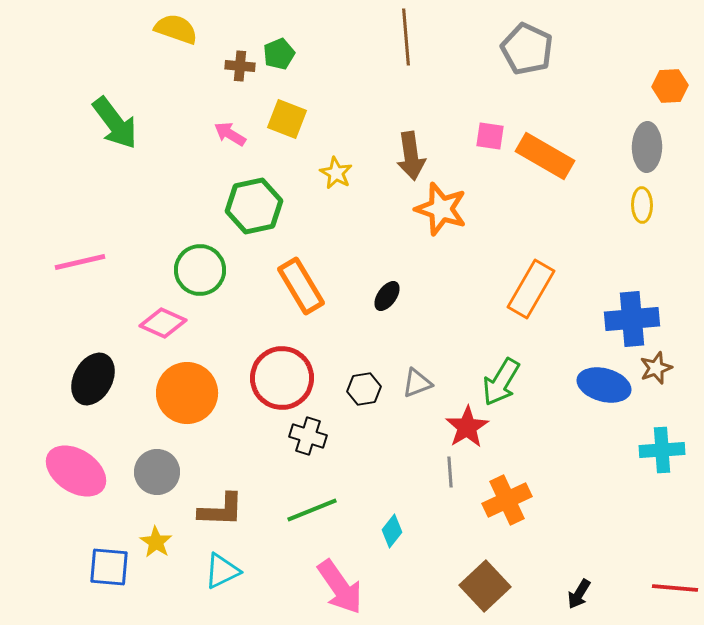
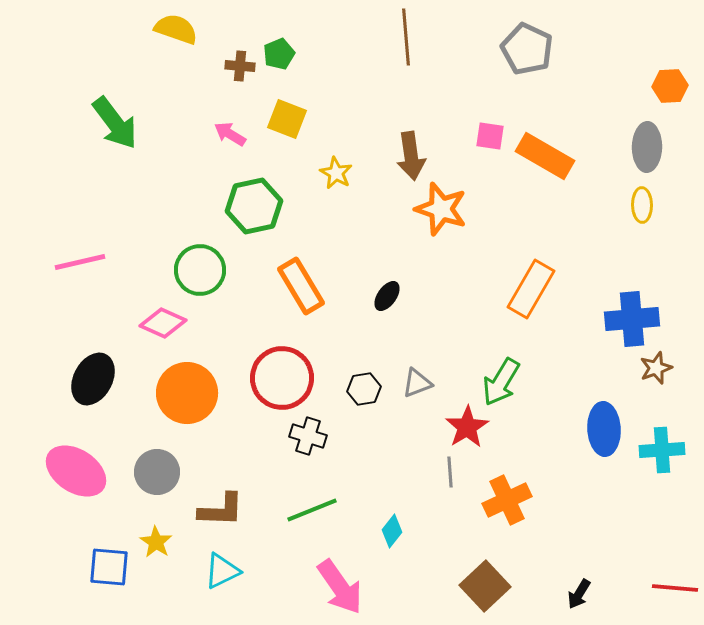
blue ellipse at (604, 385): moved 44 px down; rotated 72 degrees clockwise
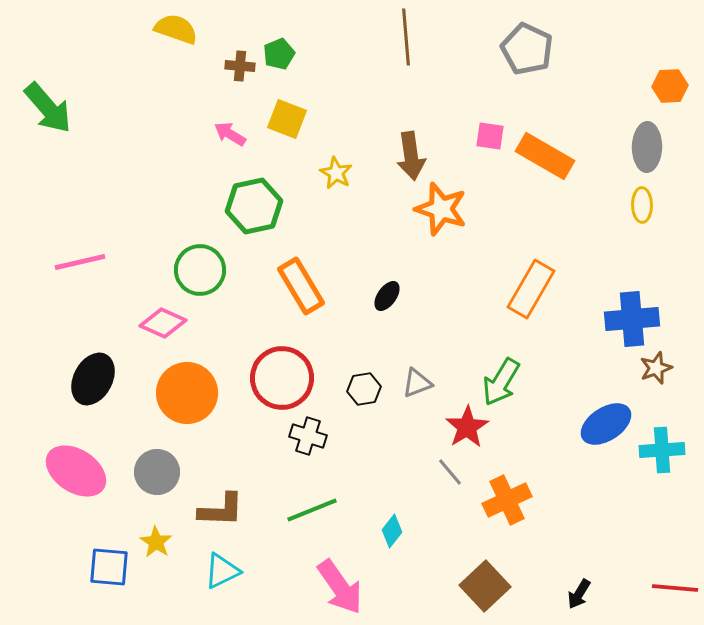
green arrow at (115, 123): moved 67 px left, 15 px up; rotated 4 degrees counterclockwise
blue ellipse at (604, 429): moved 2 px right, 5 px up; rotated 60 degrees clockwise
gray line at (450, 472): rotated 36 degrees counterclockwise
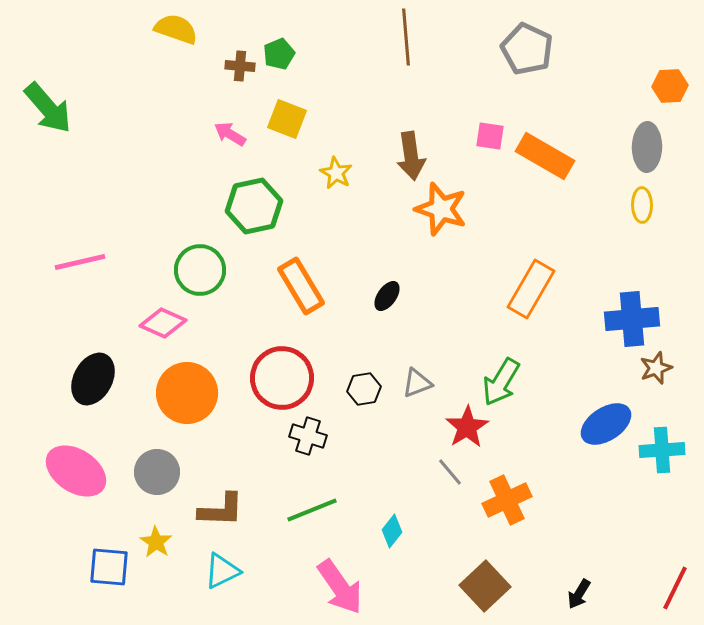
red line at (675, 588): rotated 69 degrees counterclockwise
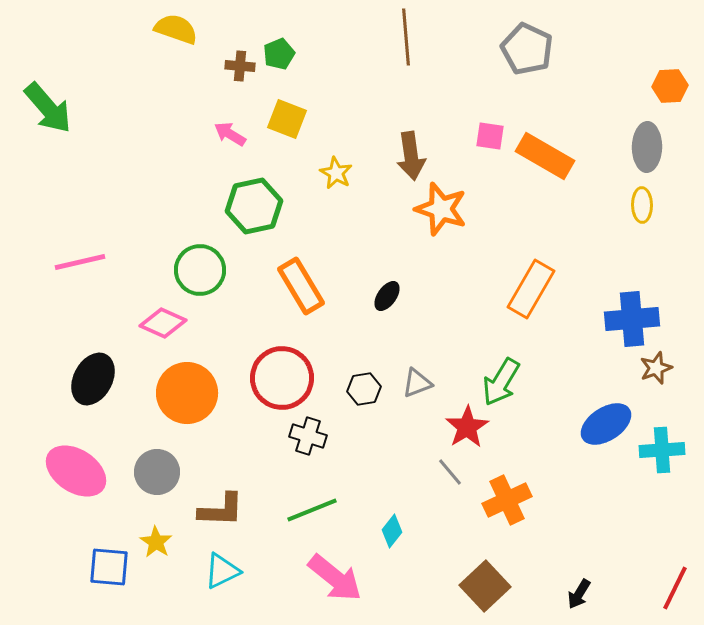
pink arrow at (340, 587): moved 5 px left, 9 px up; rotated 16 degrees counterclockwise
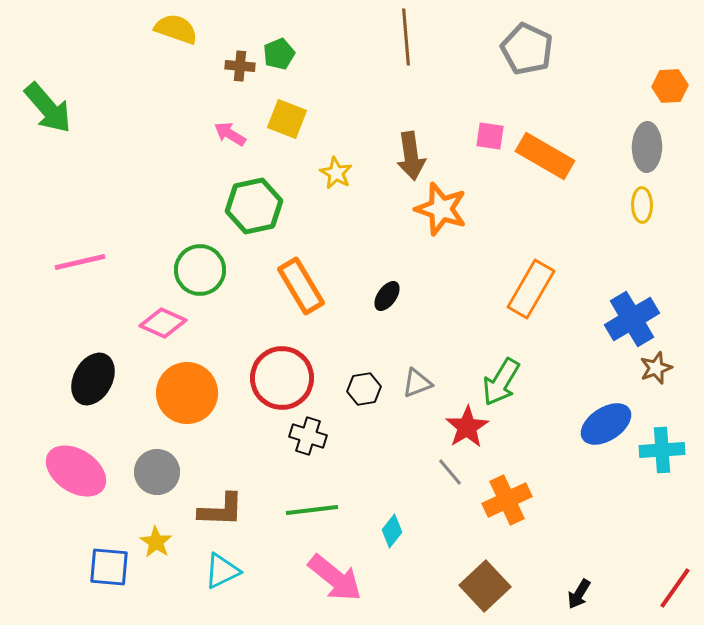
blue cross at (632, 319): rotated 26 degrees counterclockwise
green line at (312, 510): rotated 15 degrees clockwise
red line at (675, 588): rotated 9 degrees clockwise
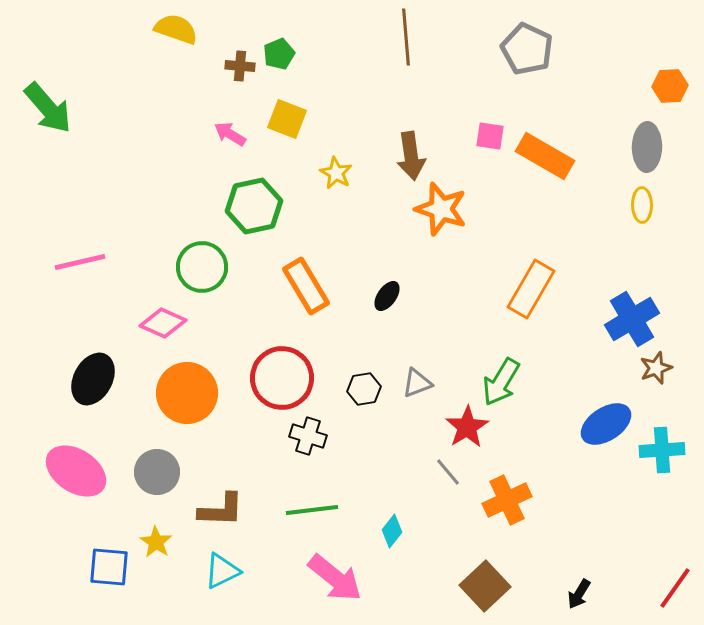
green circle at (200, 270): moved 2 px right, 3 px up
orange rectangle at (301, 286): moved 5 px right
gray line at (450, 472): moved 2 px left
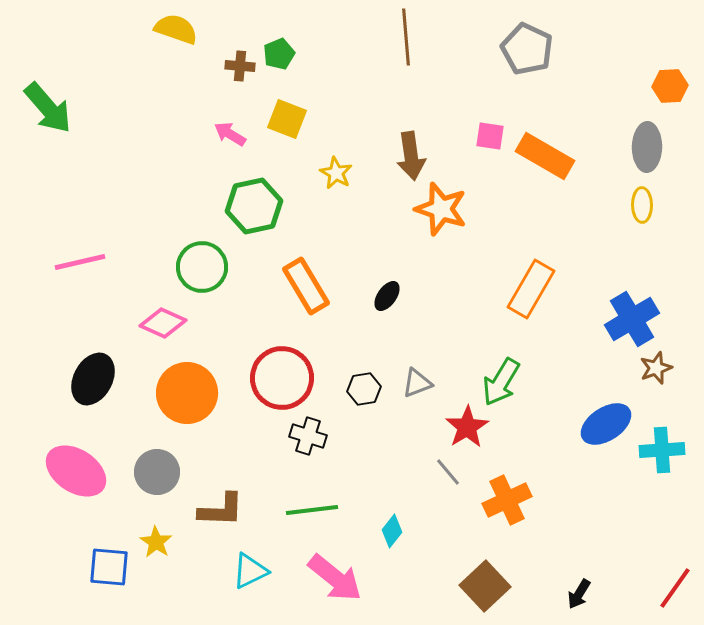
cyan triangle at (222, 571): moved 28 px right
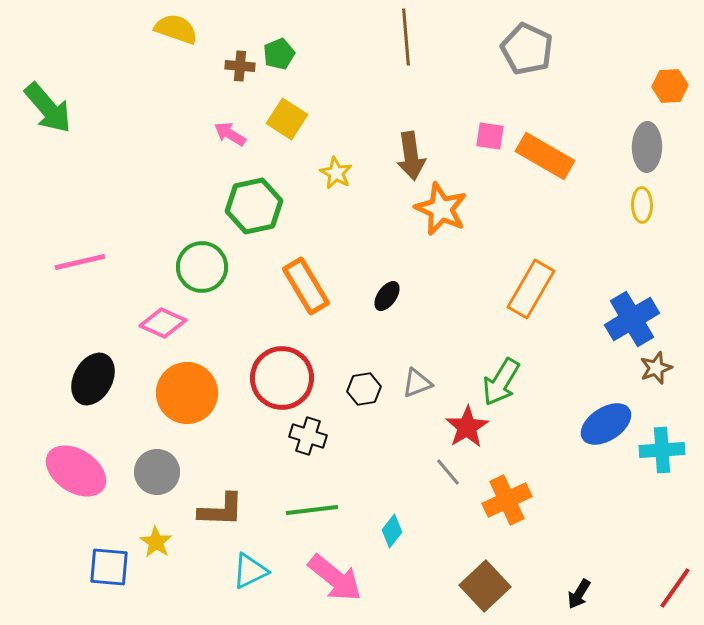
yellow square at (287, 119): rotated 12 degrees clockwise
orange star at (441, 209): rotated 6 degrees clockwise
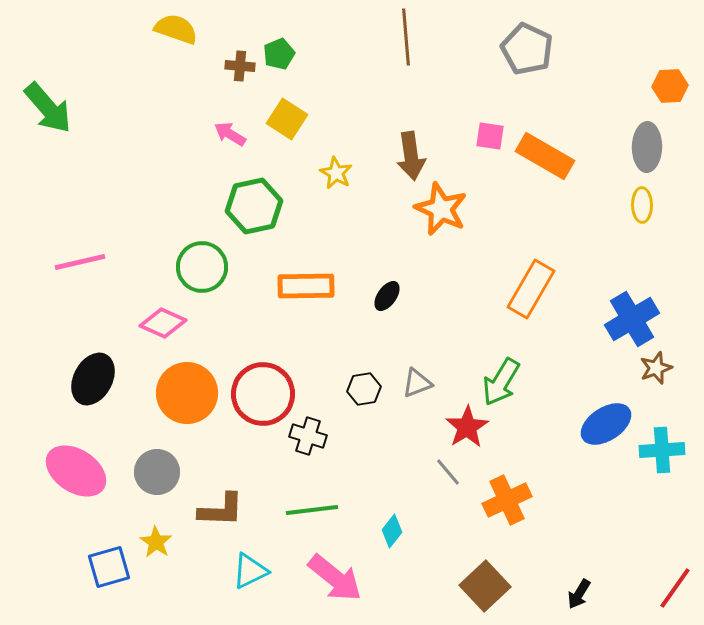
orange rectangle at (306, 286): rotated 60 degrees counterclockwise
red circle at (282, 378): moved 19 px left, 16 px down
blue square at (109, 567): rotated 21 degrees counterclockwise
